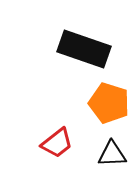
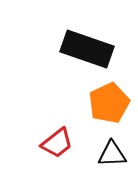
black rectangle: moved 3 px right
orange pentagon: rotated 30 degrees clockwise
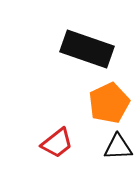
black triangle: moved 6 px right, 7 px up
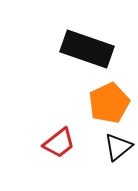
red trapezoid: moved 2 px right
black triangle: rotated 36 degrees counterclockwise
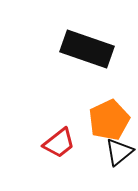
orange pentagon: moved 17 px down
black triangle: moved 1 px right, 5 px down
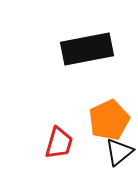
black rectangle: rotated 30 degrees counterclockwise
red trapezoid: rotated 36 degrees counterclockwise
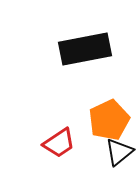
black rectangle: moved 2 px left
red trapezoid: rotated 40 degrees clockwise
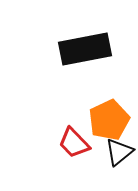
red trapezoid: moved 15 px right; rotated 80 degrees clockwise
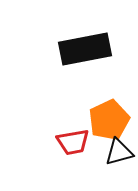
red trapezoid: moved 1 px left, 1 px up; rotated 56 degrees counterclockwise
black triangle: rotated 24 degrees clockwise
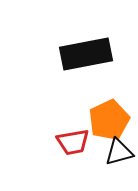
black rectangle: moved 1 px right, 5 px down
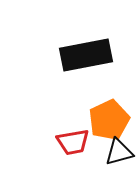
black rectangle: moved 1 px down
